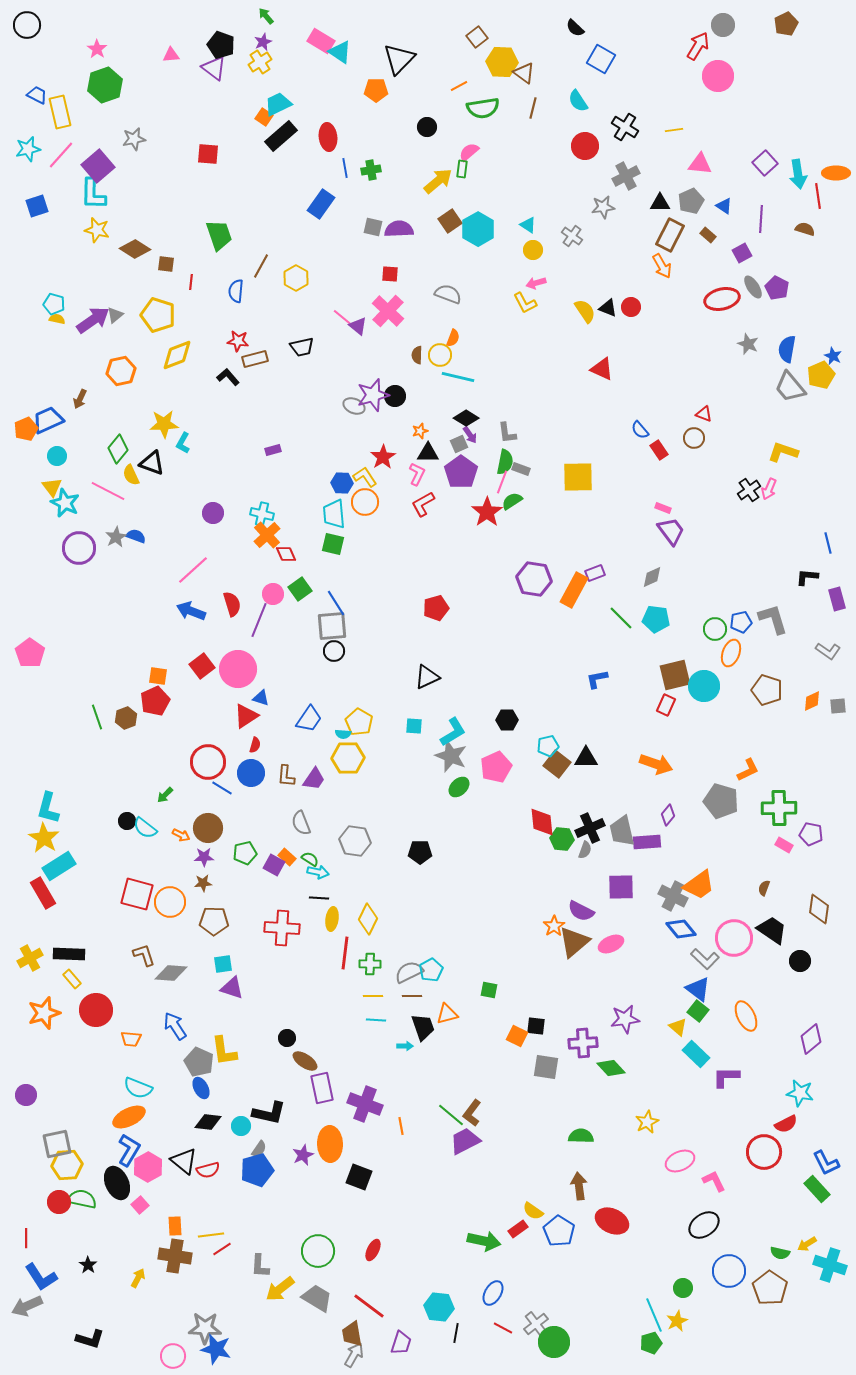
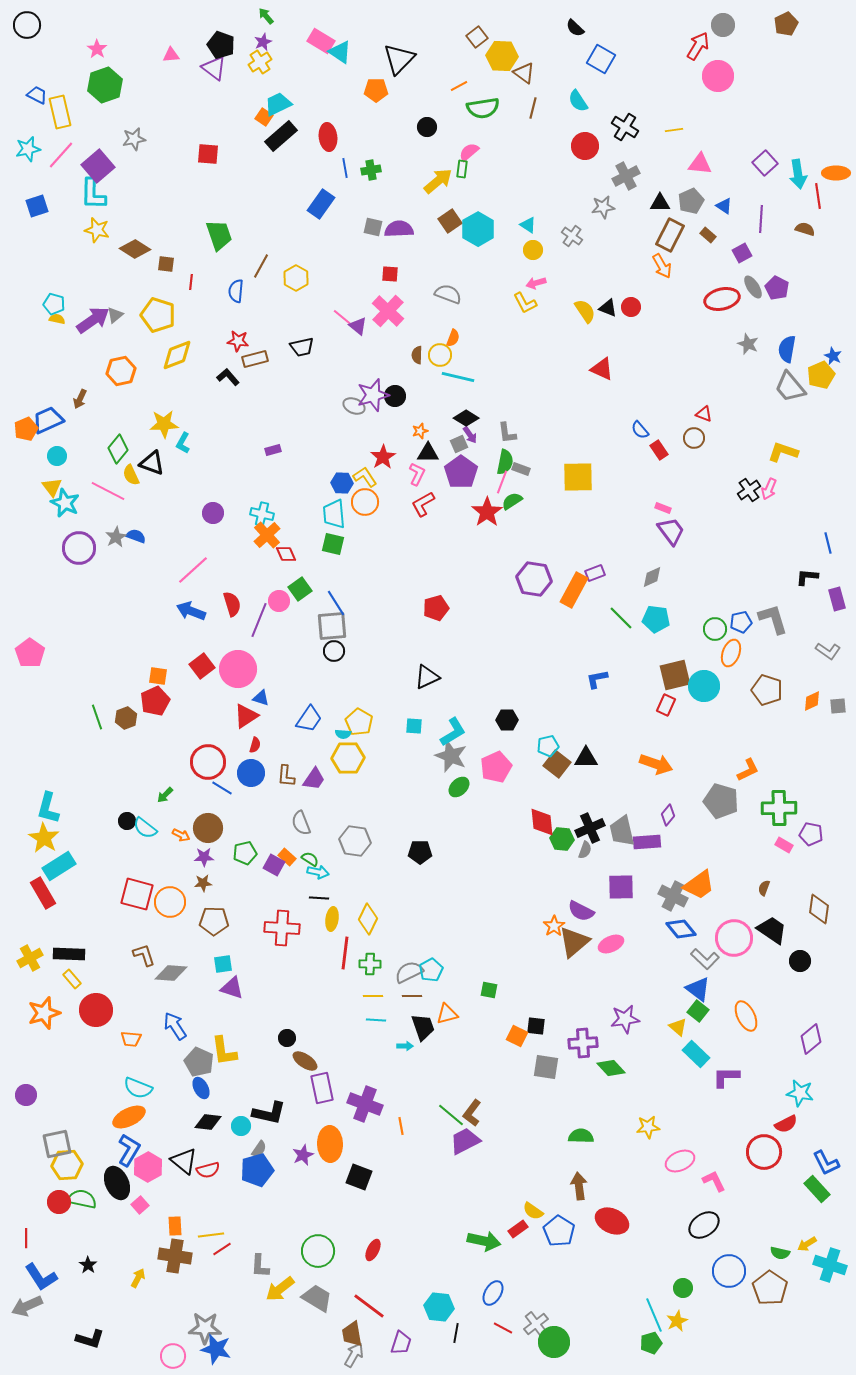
yellow hexagon at (502, 62): moved 6 px up
pink circle at (273, 594): moved 6 px right, 7 px down
yellow star at (647, 1122): moved 1 px right, 5 px down; rotated 20 degrees clockwise
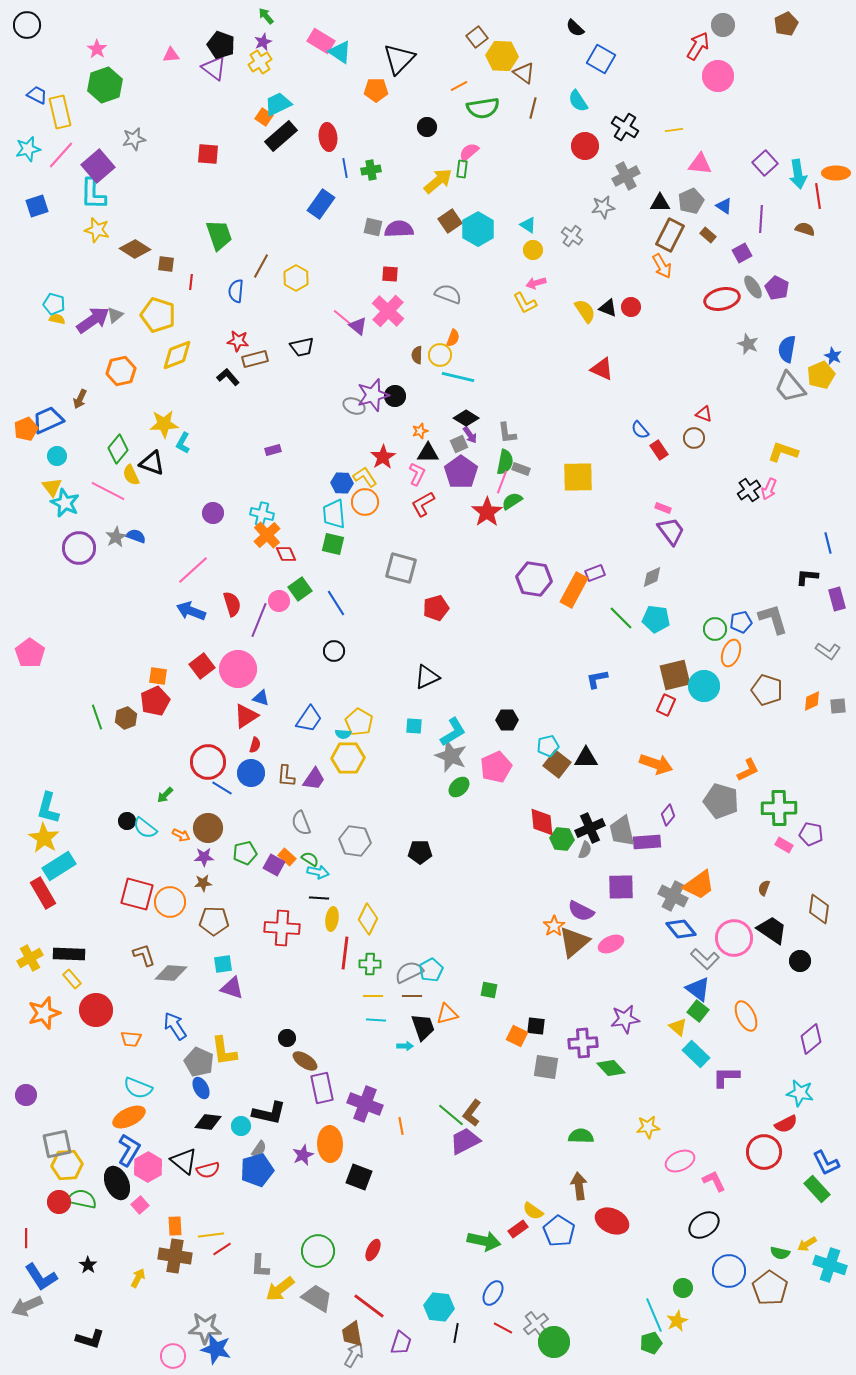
gray square at (332, 626): moved 69 px right, 58 px up; rotated 20 degrees clockwise
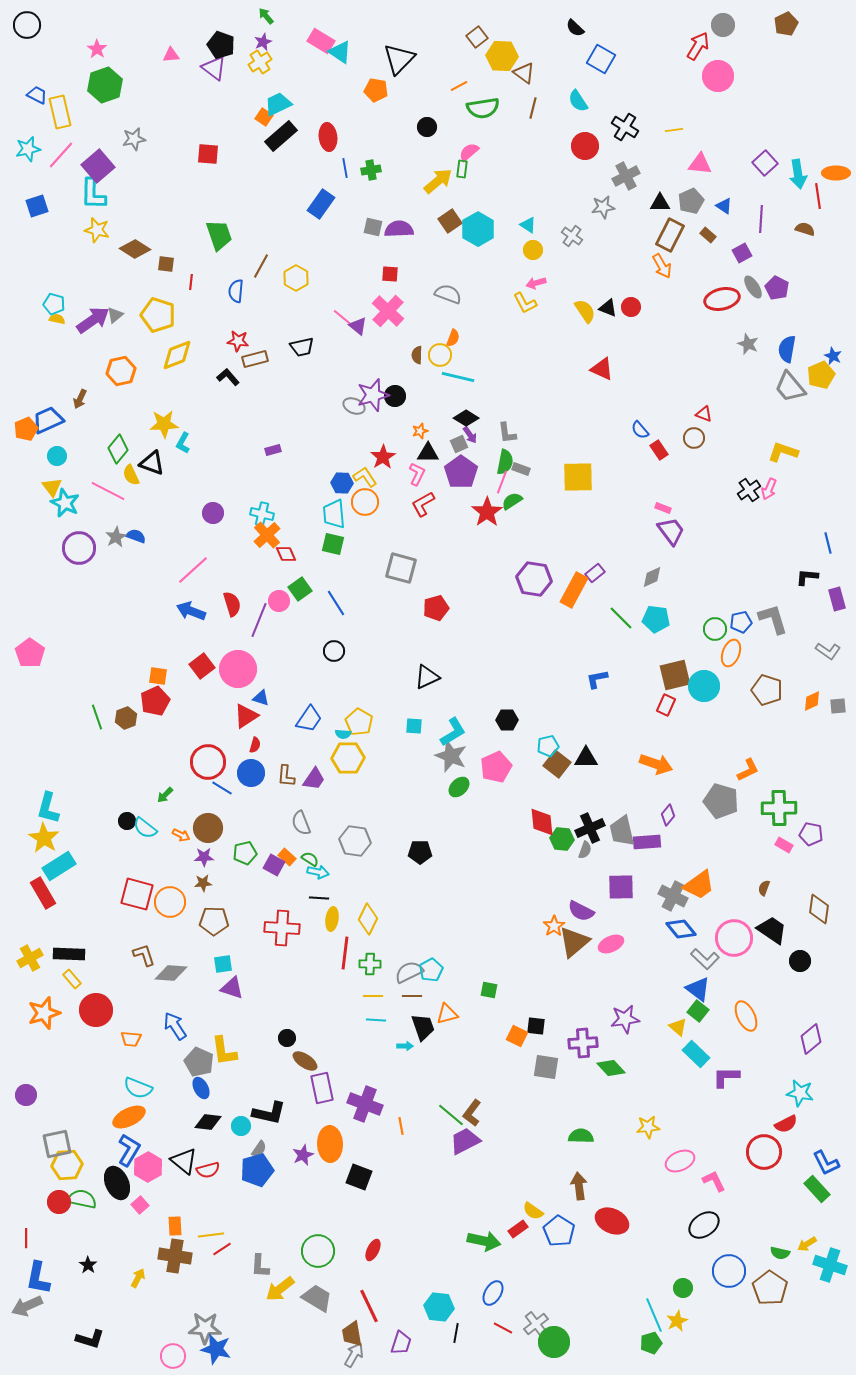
orange pentagon at (376, 90): rotated 10 degrees clockwise
purple rectangle at (595, 573): rotated 18 degrees counterclockwise
blue L-shape at (41, 1277): moved 3 px left, 1 px down; rotated 44 degrees clockwise
red line at (369, 1306): rotated 28 degrees clockwise
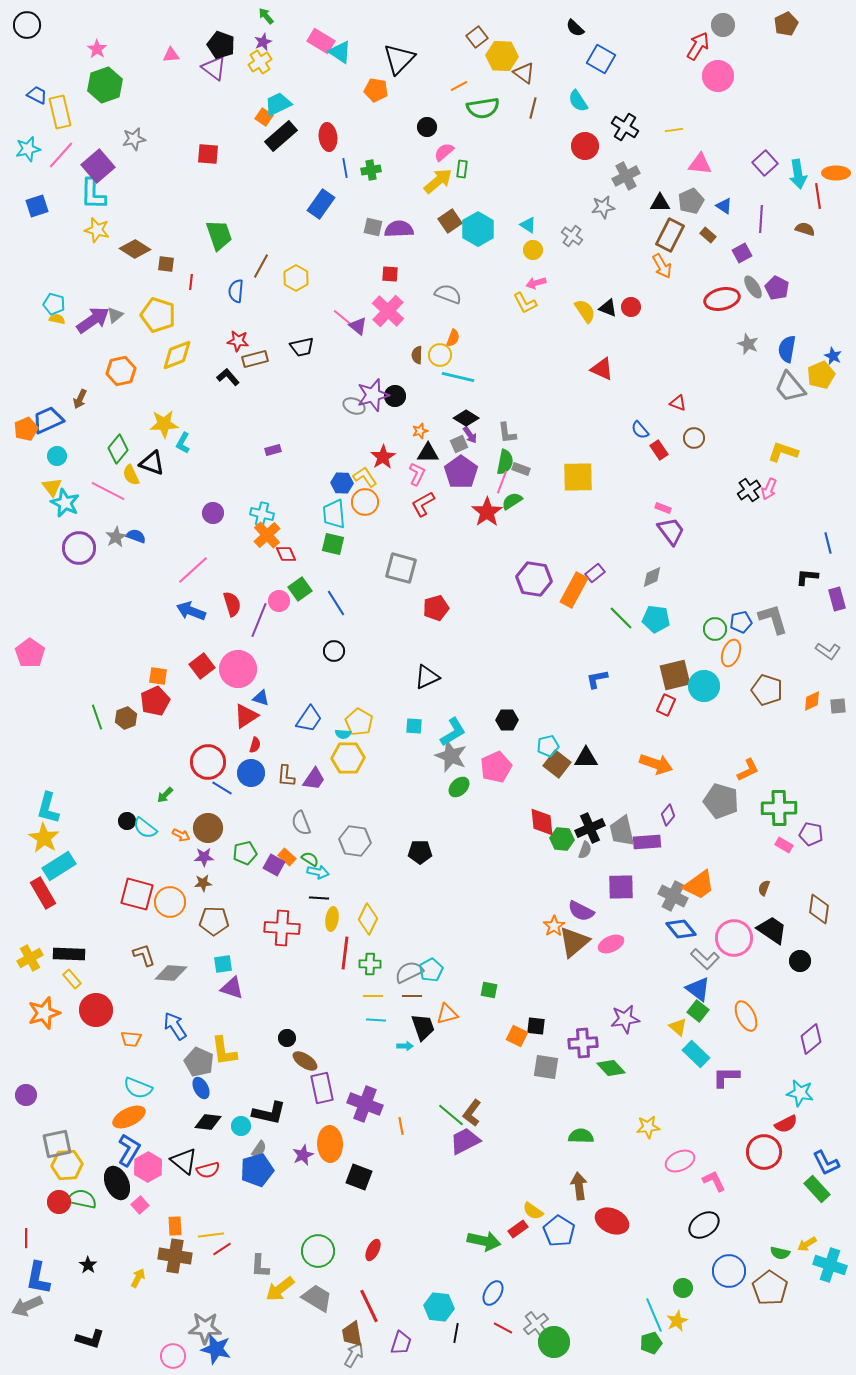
pink semicircle at (469, 152): moved 25 px left
red triangle at (704, 414): moved 26 px left, 11 px up
